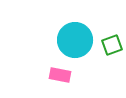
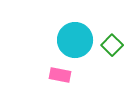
green square: rotated 25 degrees counterclockwise
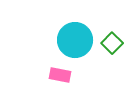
green square: moved 2 px up
